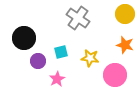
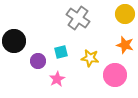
black circle: moved 10 px left, 3 px down
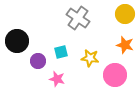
black circle: moved 3 px right
pink star: rotated 28 degrees counterclockwise
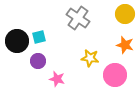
cyan square: moved 22 px left, 15 px up
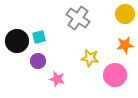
orange star: rotated 24 degrees counterclockwise
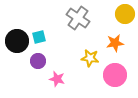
orange star: moved 10 px left, 2 px up
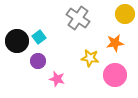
cyan square: rotated 24 degrees counterclockwise
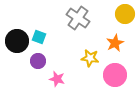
cyan square: rotated 32 degrees counterclockwise
orange star: rotated 18 degrees counterclockwise
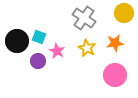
yellow circle: moved 1 px left, 1 px up
gray cross: moved 6 px right
orange star: rotated 18 degrees clockwise
yellow star: moved 3 px left, 10 px up; rotated 18 degrees clockwise
pink star: moved 28 px up; rotated 14 degrees clockwise
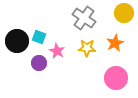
orange star: rotated 18 degrees counterclockwise
yellow star: rotated 24 degrees counterclockwise
purple circle: moved 1 px right, 2 px down
pink circle: moved 1 px right, 3 px down
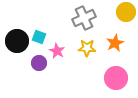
yellow circle: moved 2 px right, 1 px up
gray cross: rotated 30 degrees clockwise
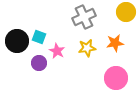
gray cross: moved 1 px up
orange star: rotated 18 degrees clockwise
yellow star: rotated 12 degrees counterclockwise
